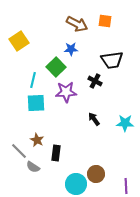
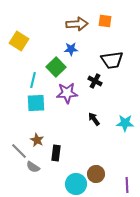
brown arrow: rotated 30 degrees counterclockwise
yellow square: rotated 24 degrees counterclockwise
purple star: moved 1 px right, 1 px down
purple line: moved 1 px right, 1 px up
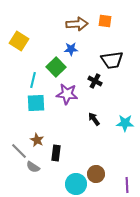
purple star: moved 1 px down; rotated 10 degrees clockwise
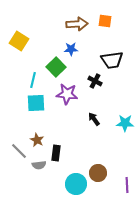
gray semicircle: moved 6 px right, 2 px up; rotated 40 degrees counterclockwise
brown circle: moved 2 px right, 1 px up
